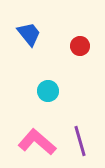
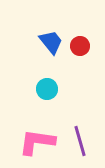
blue trapezoid: moved 22 px right, 8 px down
cyan circle: moved 1 px left, 2 px up
pink L-shape: rotated 33 degrees counterclockwise
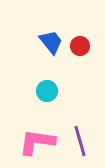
cyan circle: moved 2 px down
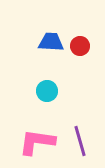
blue trapezoid: rotated 48 degrees counterclockwise
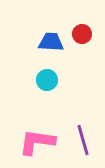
red circle: moved 2 px right, 12 px up
cyan circle: moved 11 px up
purple line: moved 3 px right, 1 px up
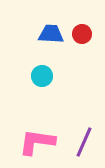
blue trapezoid: moved 8 px up
cyan circle: moved 5 px left, 4 px up
purple line: moved 1 px right, 2 px down; rotated 40 degrees clockwise
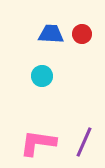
pink L-shape: moved 1 px right, 1 px down
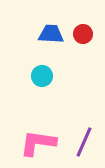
red circle: moved 1 px right
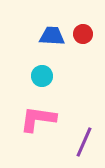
blue trapezoid: moved 1 px right, 2 px down
pink L-shape: moved 24 px up
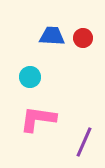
red circle: moved 4 px down
cyan circle: moved 12 px left, 1 px down
